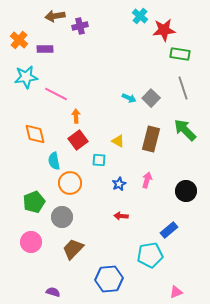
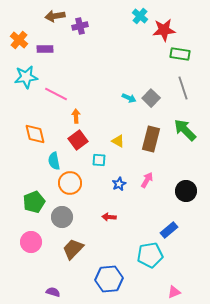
pink arrow: rotated 14 degrees clockwise
red arrow: moved 12 px left, 1 px down
pink triangle: moved 2 px left
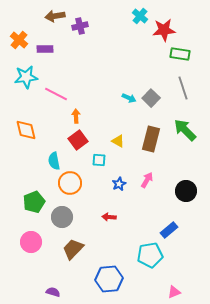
orange diamond: moved 9 px left, 4 px up
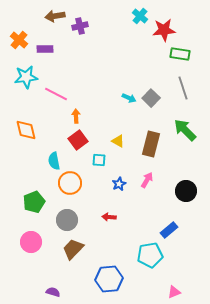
brown rectangle: moved 5 px down
gray circle: moved 5 px right, 3 px down
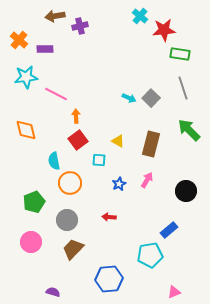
green arrow: moved 4 px right
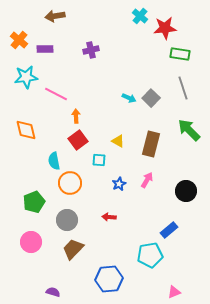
purple cross: moved 11 px right, 24 px down
red star: moved 1 px right, 2 px up
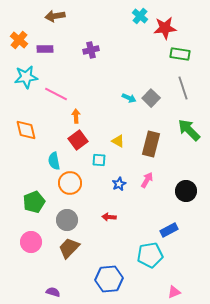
blue rectangle: rotated 12 degrees clockwise
brown trapezoid: moved 4 px left, 1 px up
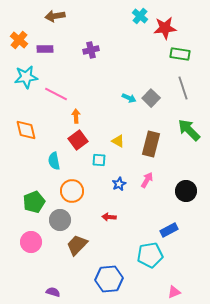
orange circle: moved 2 px right, 8 px down
gray circle: moved 7 px left
brown trapezoid: moved 8 px right, 3 px up
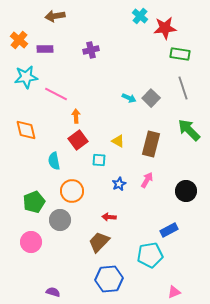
brown trapezoid: moved 22 px right, 3 px up
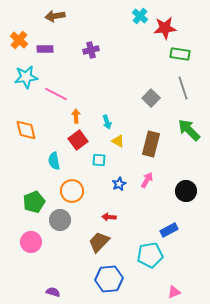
cyan arrow: moved 22 px left, 24 px down; rotated 48 degrees clockwise
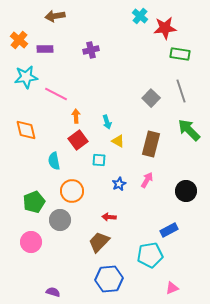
gray line: moved 2 px left, 3 px down
pink triangle: moved 2 px left, 4 px up
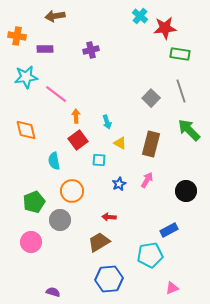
orange cross: moved 2 px left, 4 px up; rotated 30 degrees counterclockwise
pink line: rotated 10 degrees clockwise
yellow triangle: moved 2 px right, 2 px down
brown trapezoid: rotated 15 degrees clockwise
